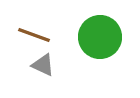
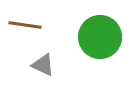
brown line: moved 9 px left, 10 px up; rotated 12 degrees counterclockwise
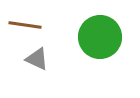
gray triangle: moved 6 px left, 6 px up
